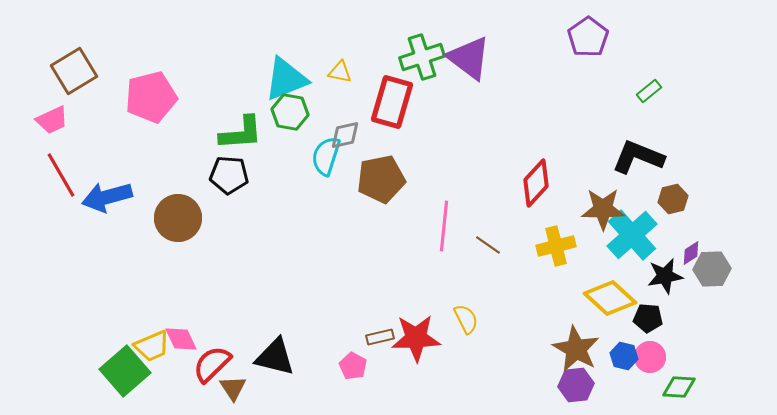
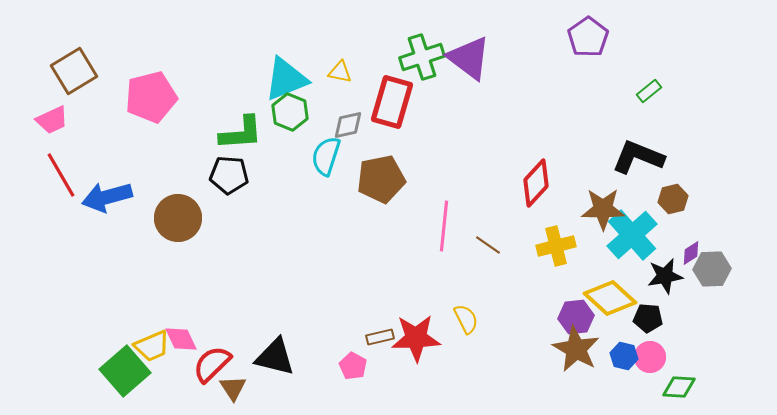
green hexagon at (290, 112): rotated 12 degrees clockwise
gray diamond at (345, 135): moved 3 px right, 10 px up
purple hexagon at (576, 385): moved 68 px up
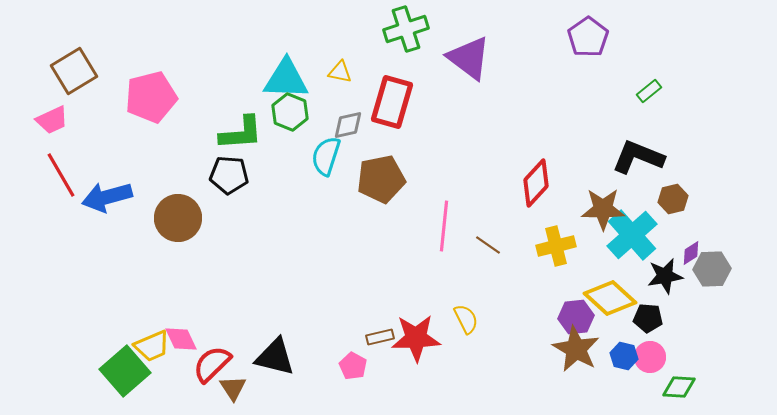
green cross at (422, 57): moved 16 px left, 28 px up
cyan triangle at (286, 79): rotated 24 degrees clockwise
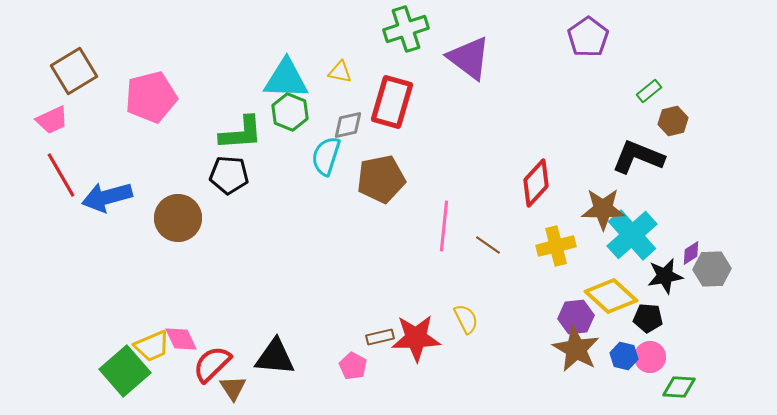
brown hexagon at (673, 199): moved 78 px up
yellow diamond at (610, 298): moved 1 px right, 2 px up
black triangle at (275, 357): rotated 9 degrees counterclockwise
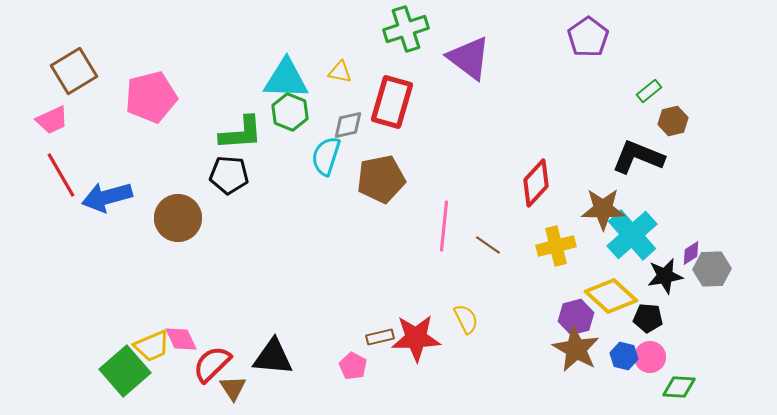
purple hexagon at (576, 317): rotated 8 degrees counterclockwise
black triangle at (275, 357): moved 2 px left
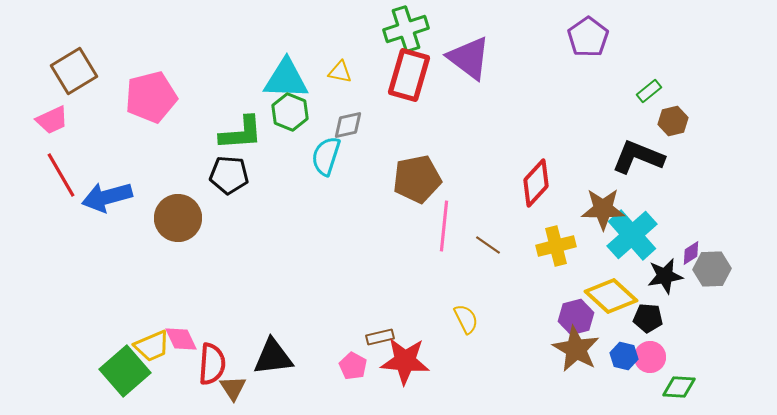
red rectangle at (392, 102): moved 17 px right, 27 px up
brown pentagon at (381, 179): moved 36 px right
red star at (416, 338): moved 11 px left, 23 px down; rotated 6 degrees clockwise
black triangle at (273, 357): rotated 12 degrees counterclockwise
red semicircle at (212, 364): rotated 138 degrees clockwise
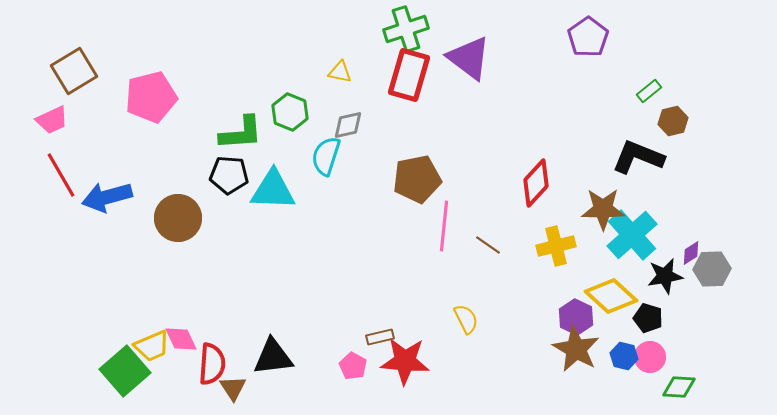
cyan triangle at (286, 79): moved 13 px left, 111 px down
purple hexagon at (576, 317): rotated 20 degrees counterclockwise
black pentagon at (648, 318): rotated 12 degrees clockwise
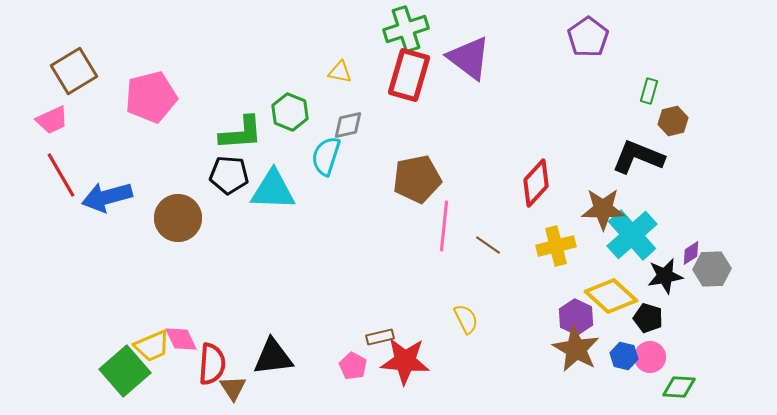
green rectangle at (649, 91): rotated 35 degrees counterclockwise
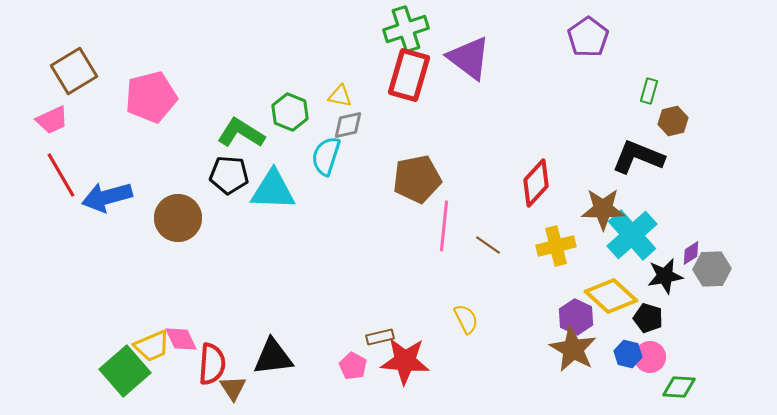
yellow triangle at (340, 72): moved 24 px down
green L-shape at (241, 133): rotated 144 degrees counterclockwise
brown star at (576, 349): moved 3 px left
blue hexagon at (624, 356): moved 4 px right, 2 px up
